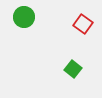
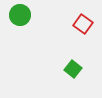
green circle: moved 4 px left, 2 px up
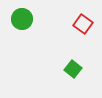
green circle: moved 2 px right, 4 px down
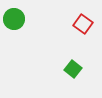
green circle: moved 8 px left
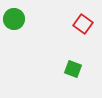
green square: rotated 18 degrees counterclockwise
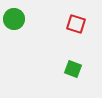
red square: moved 7 px left; rotated 18 degrees counterclockwise
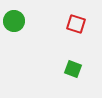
green circle: moved 2 px down
